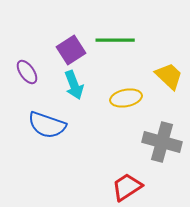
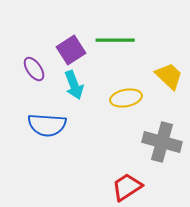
purple ellipse: moved 7 px right, 3 px up
blue semicircle: rotated 15 degrees counterclockwise
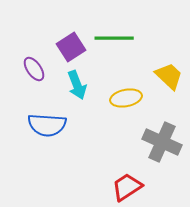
green line: moved 1 px left, 2 px up
purple square: moved 3 px up
cyan arrow: moved 3 px right
gray cross: rotated 9 degrees clockwise
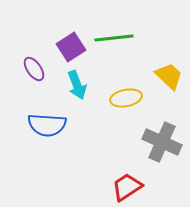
green line: rotated 6 degrees counterclockwise
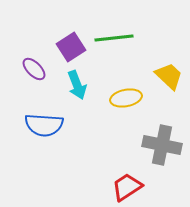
purple ellipse: rotated 10 degrees counterclockwise
blue semicircle: moved 3 px left
gray cross: moved 3 px down; rotated 12 degrees counterclockwise
